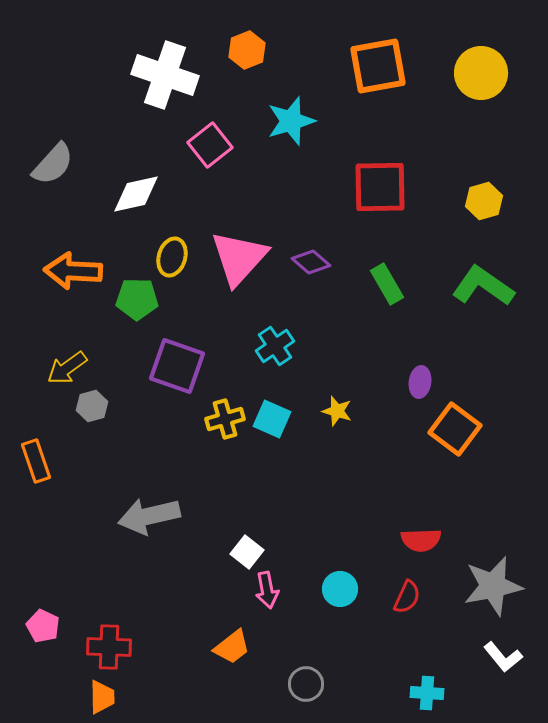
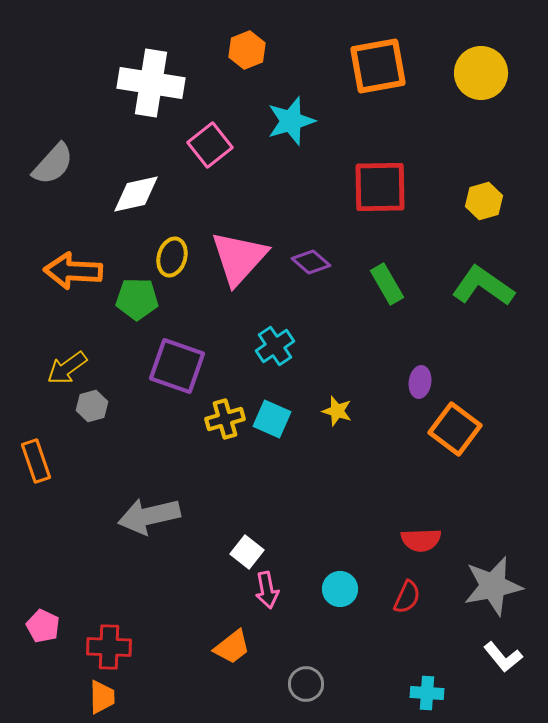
white cross at (165, 75): moved 14 px left, 8 px down; rotated 10 degrees counterclockwise
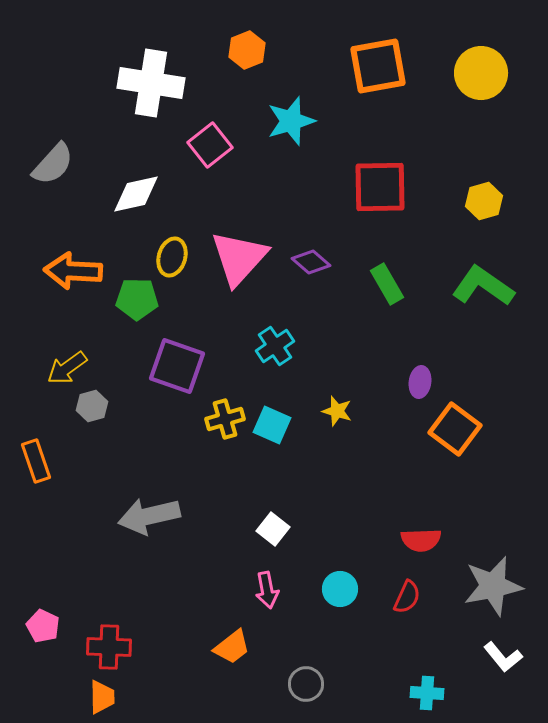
cyan square at (272, 419): moved 6 px down
white square at (247, 552): moved 26 px right, 23 px up
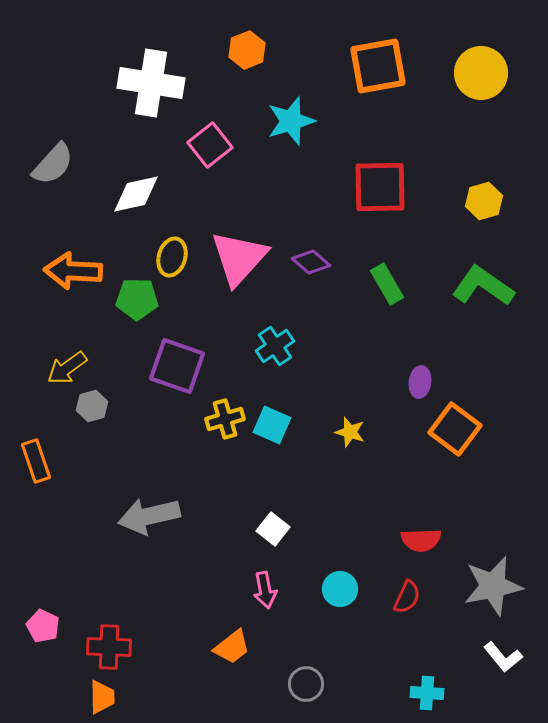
yellow star at (337, 411): moved 13 px right, 21 px down
pink arrow at (267, 590): moved 2 px left
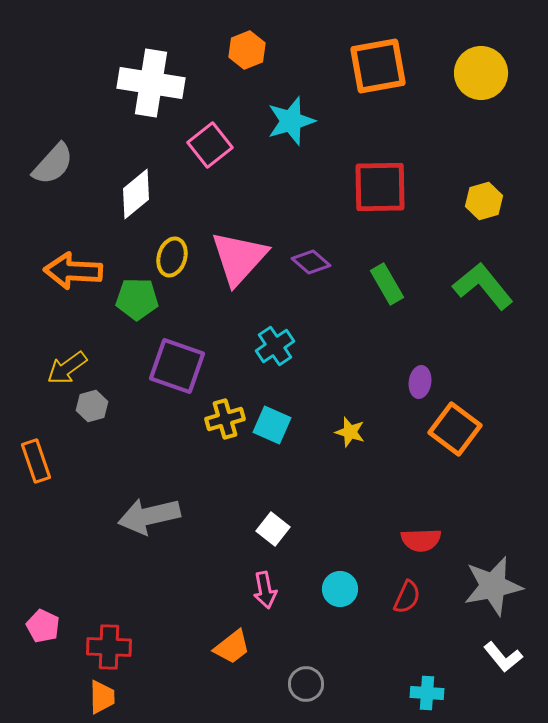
white diamond at (136, 194): rotated 27 degrees counterclockwise
green L-shape at (483, 286): rotated 16 degrees clockwise
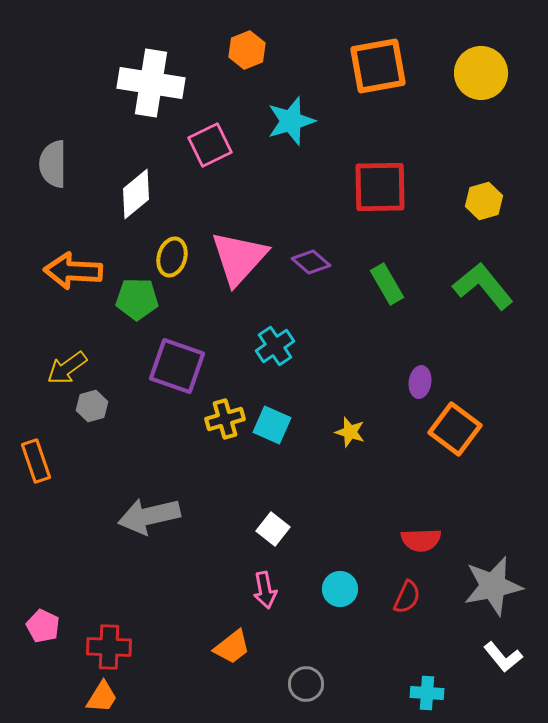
pink square at (210, 145): rotated 12 degrees clockwise
gray semicircle at (53, 164): rotated 138 degrees clockwise
orange trapezoid at (102, 697): rotated 33 degrees clockwise
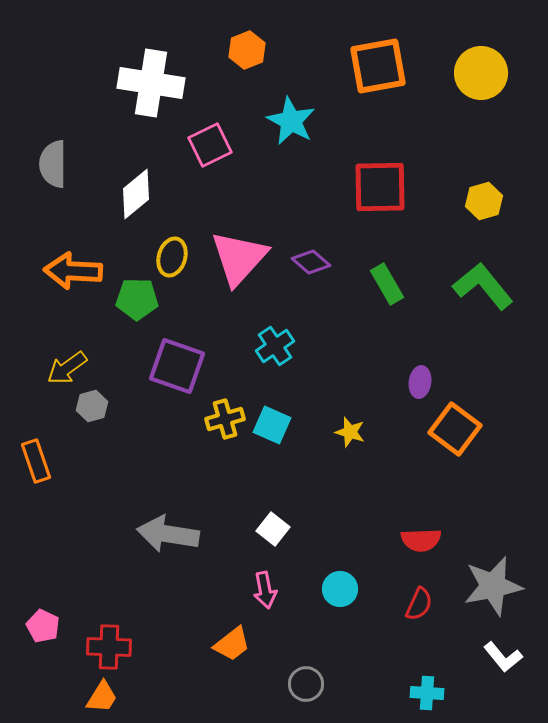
cyan star at (291, 121): rotated 27 degrees counterclockwise
gray arrow at (149, 516): moved 19 px right, 18 px down; rotated 22 degrees clockwise
red semicircle at (407, 597): moved 12 px right, 7 px down
orange trapezoid at (232, 647): moved 3 px up
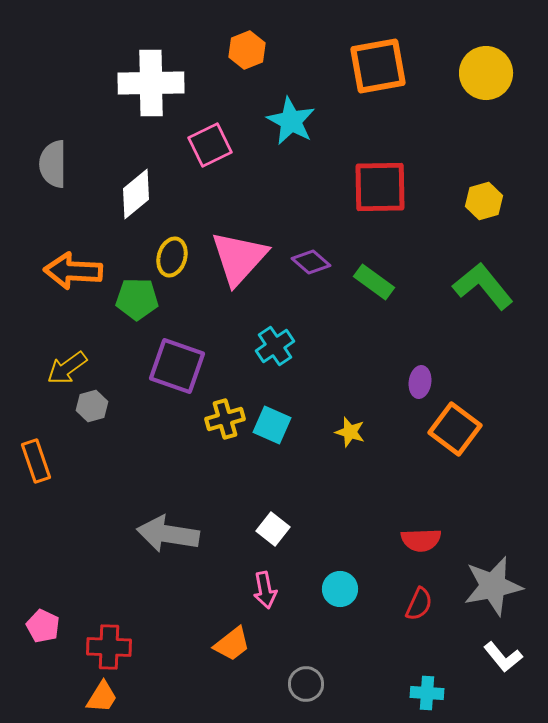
yellow circle at (481, 73): moved 5 px right
white cross at (151, 83): rotated 10 degrees counterclockwise
green rectangle at (387, 284): moved 13 px left, 2 px up; rotated 24 degrees counterclockwise
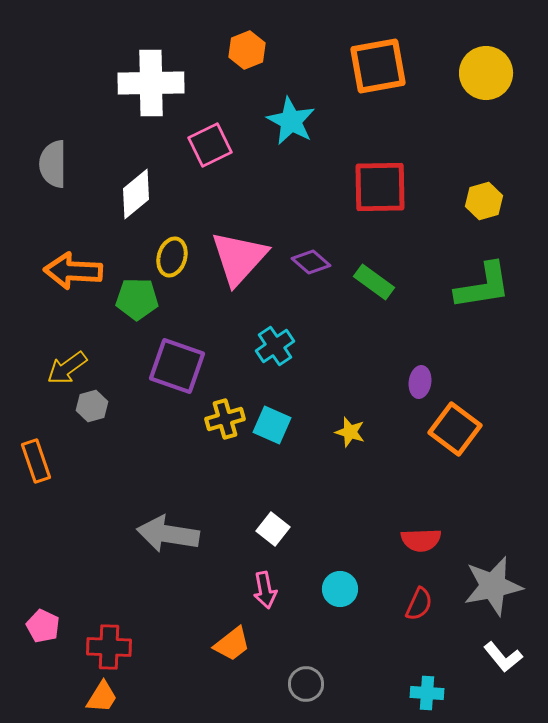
green L-shape at (483, 286): rotated 120 degrees clockwise
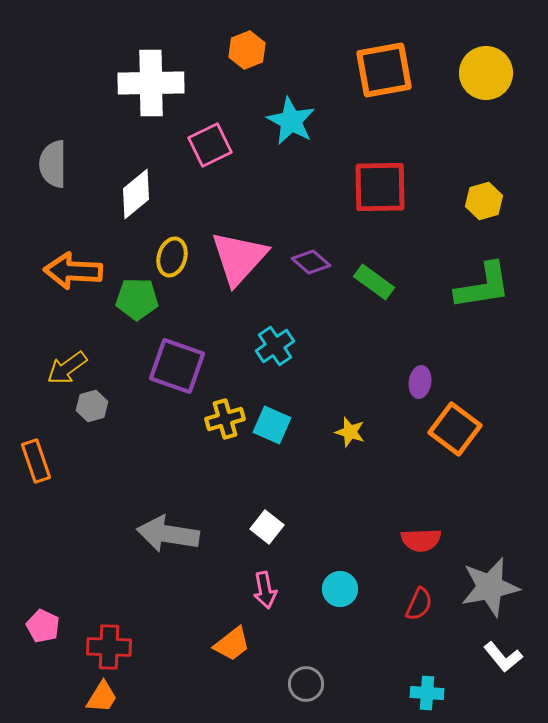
orange square at (378, 66): moved 6 px right, 4 px down
white square at (273, 529): moved 6 px left, 2 px up
gray star at (493, 586): moved 3 px left, 1 px down
